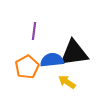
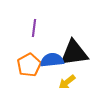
purple line: moved 3 px up
orange pentagon: moved 2 px right, 2 px up
yellow arrow: rotated 72 degrees counterclockwise
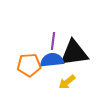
purple line: moved 19 px right, 13 px down
orange pentagon: rotated 25 degrees clockwise
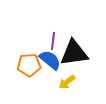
blue semicircle: moved 2 px left; rotated 45 degrees clockwise
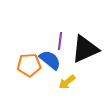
purple line: moved 7 px right
black triangle: moved 11 px right, 4 px up; rotated 16 degrees counterclockwise
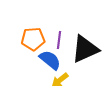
purple line: moved 1 px left, 1 px up
orange pentagon: moved 4 px right, 26 px up
yellow arrow: moved 7 px left, 2 px up
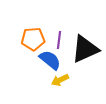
yellow arrow: rotated 12 degrees clockwise
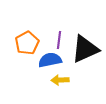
orange pentagon: moved 6 px left, 4 px down; rotated 25 degrees counterclockwise
blue semicircle: rotated 50 degrees counterclockwise
yellow arrow: rotated 24 degrees clockwise
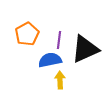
orange pentagon: moved 9 px up
yellow arrow: rotated 90 degrees clockwise
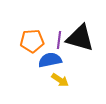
orange pentagon: moved 5 px right, 7 px down; rotated 25 degrees clockwise
black triangle: moved 5 px left, 11 px up; rotated 40 degrees clockwise
yellow arrow: rotated 126 degrees clockwise
